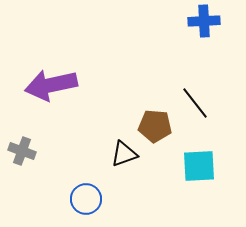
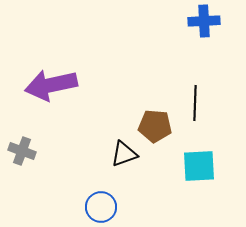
black line: rotated 40 degrees clockwise
blue circle: moved 15 px right, 8 px down
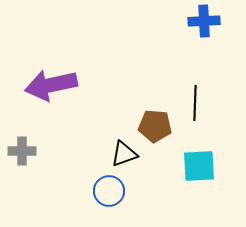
gray cross: rotated 20 degrees counterclockwise
blue circle: moved 8 px right, 16 px up
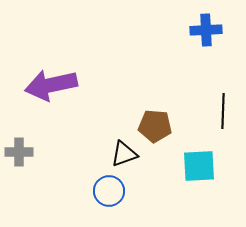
blue cross: moved 2 px right, 9 px down
black line: moved 28 px right, 8 px down
gray cross: moved 3 px left, 1 px down
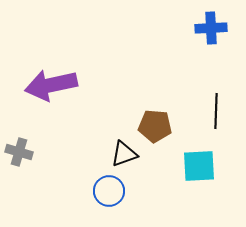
blue cross: moved 5 px right, 2 px up
black line: moved 7 px left
gray cross: rotated 16 degrees clockwise
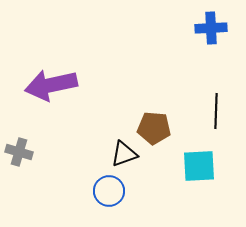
brown pentagon: moved 1 px left, 2 px down
